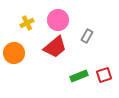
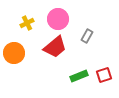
pink circle: moved 1 px up
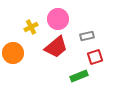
yellow cross: moved 4 px right, 4 px down
gray rectangle: rotated 48 degrees clockwise
red trapezoid: moved 1 px right
orange circle: moved 1 px left
red square: moved 9 px left, 18 px up
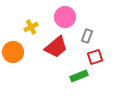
pink circle: moved 7 px right, 2 px up
gray rectangle: rotated 56 degrees counterclockwise
orange circle: moved 1 px up
